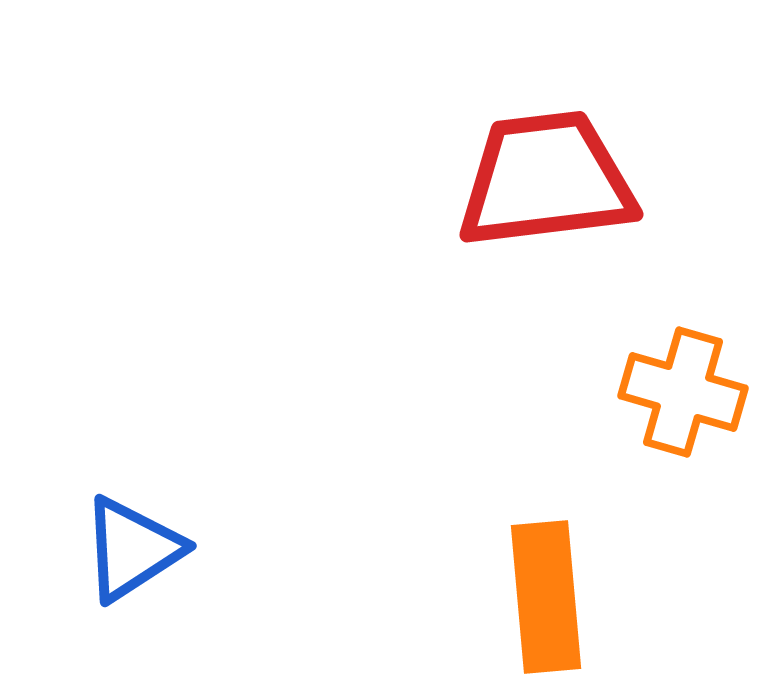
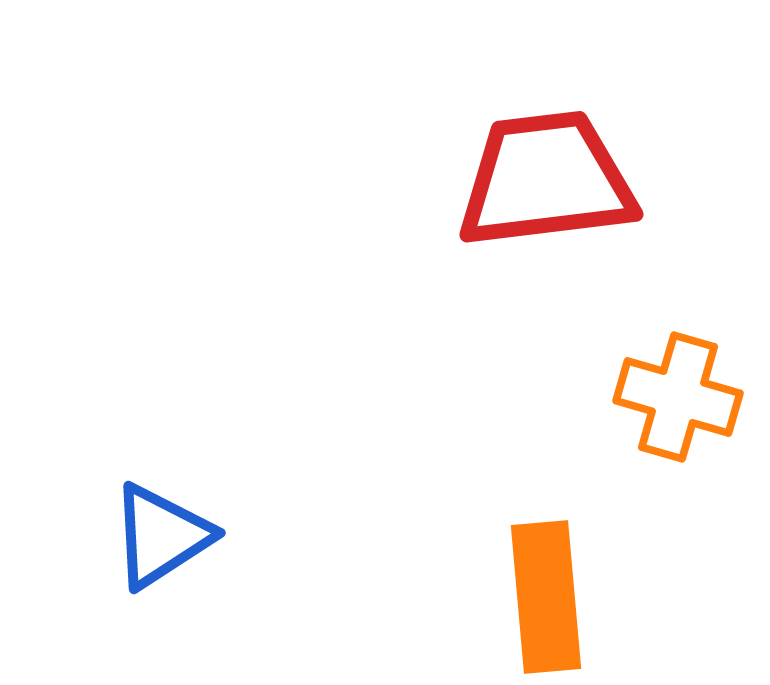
orange cross: moved 5 px left, 5 px down
blue triangle: moved 29 px right, 13 px up
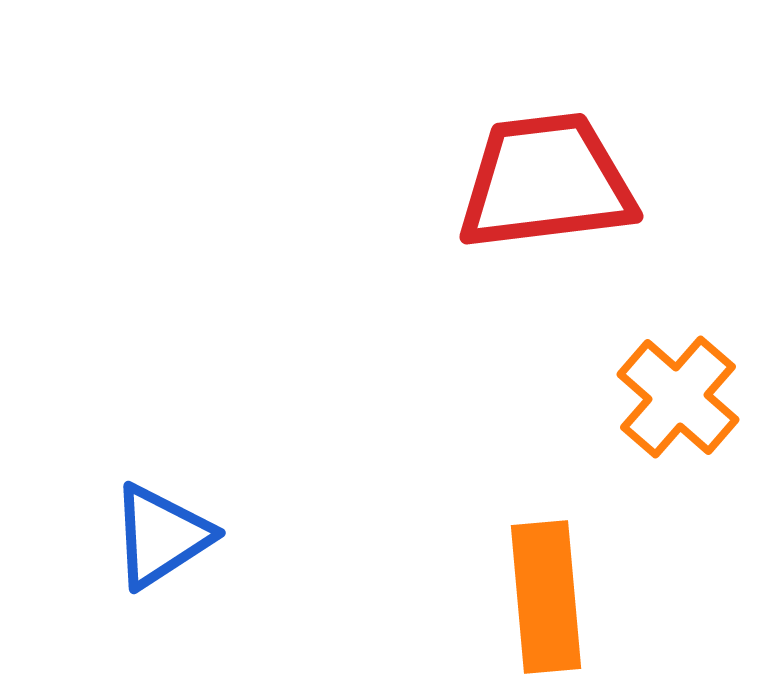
red trapezoid: moved 2 px down
orange cross: rotated 25 degrees clockwise
